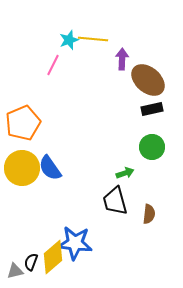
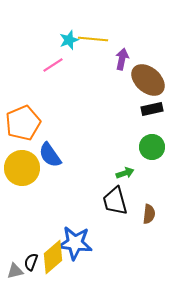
purple arrow: rotated 10 degrees clockwise
pink line: rotated 30 degrees clockwise
blue semicircle: moved 13 px up
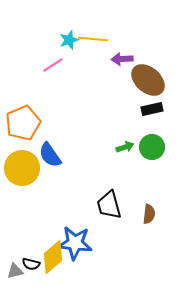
purple arrow: rotated 105 degrees counterclockwise
green arrow: moved 26 px up
black trapezoid: moved 6 px left, 4 px down
black semicircle: moved 2 px down; rotated 96 degrees counterclockwise
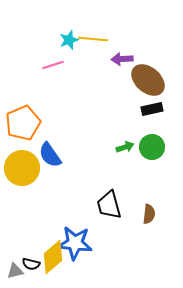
pink line: rotated 15 degrees clockwise
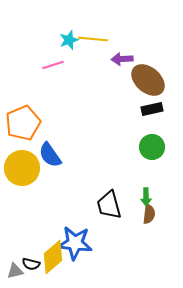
green arrow: moved 21 px right, 50 px down; rotated 108 degrees clockwise
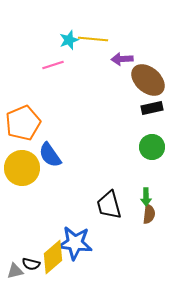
black rectangle: moved 1 px up
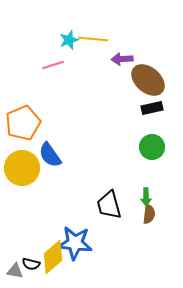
gray triangle: rotated 24 degrees clockwise
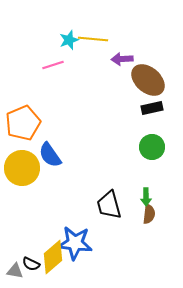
black semicircle: rotated 12 degrees clockwise
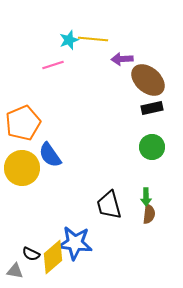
black semicircle: moved 10 px up
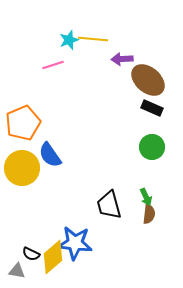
black rectangle: rotated 35 degrees clockwise
green arrow: rotated 24 degrees counterclockwise
gray triangle: moved 2 px right
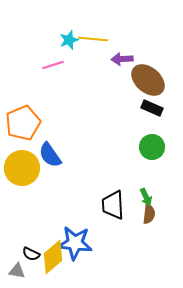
black trapezoid: moved 4 px right; rotated 12 degrees clockwise
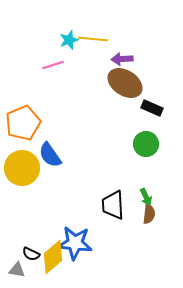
brown ellipse: moved 23 px left, 3 px down; rotated 8 degrees counterclockwise
green circle: moved 6 px left, 3 px up
gray triangle: moved 1 px up
